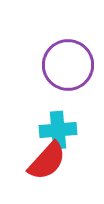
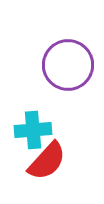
cyan cross: moved 25 px left
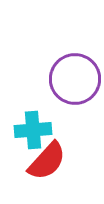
purple circle: moved 7 px right, 14 px down
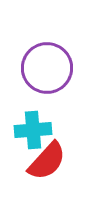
purple circle: moved 28 px left, 11 px up
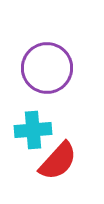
red semicircle: moved 11 px right
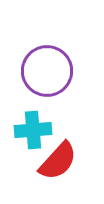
purple circle: moved 3 px down
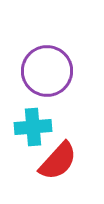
cyan cross: moved 3 px up
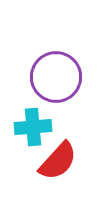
purple circle: moved 9 px right, 6 px down
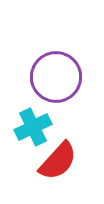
cyan cross: rotated 21 degrees counterclockwise
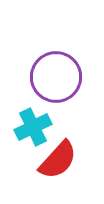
red semicircle: moved 1 px up
